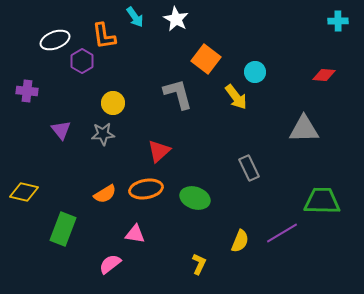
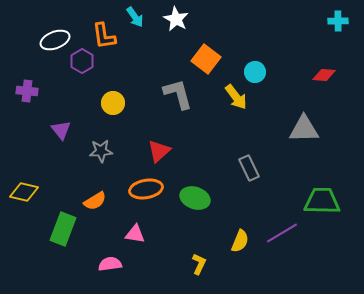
gray star: moved 2 px left, 17 px down
orange semicircle: moved 10 px left, 7 px down
pink semicircle: rotated 30 degrees clockwise
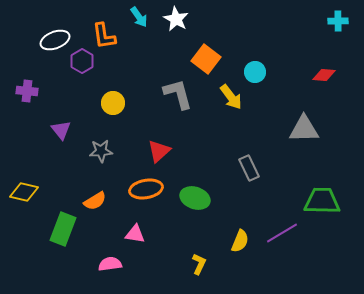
cyan arrow: moved 4 px right
yellow arrow: moved 5 px left
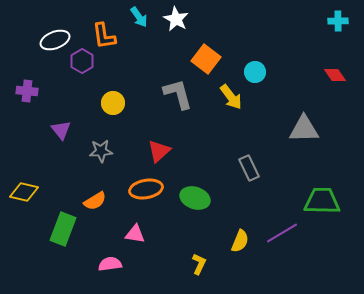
red diamond: moved 11 px right; rotated 50 degrees clockwise
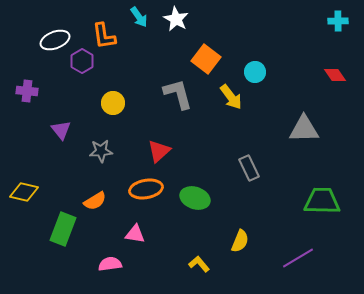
purple line: moved 16 px right, 25 px down
yellow L-shape: rotated 65 degrees counterclockwise
